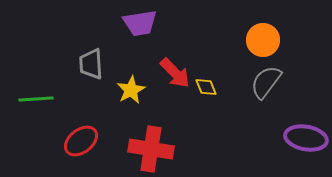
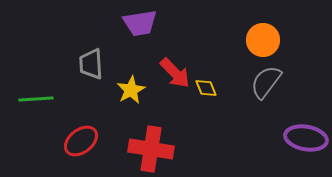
yellow diamond: moved 1 px down
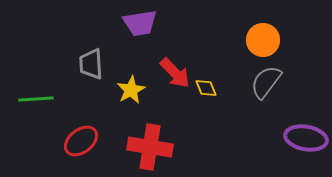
red cross: moved 1 px left, 2 px up
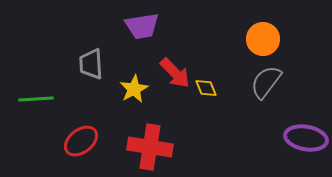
purple trapezoid: moved 2 px right, 3 px down
orange circle: moved 1 px up
yellow star: moved 3 px right, 1 px up
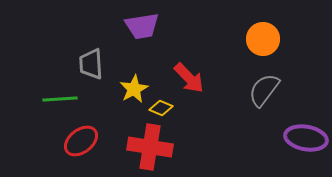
red arrow: moved 14 px right, 5 px down
gray semicircle: moved 2 px left, 8 px down
yellow diamond: moved 45 px left, 20 px down; rotated 45 degrees counterclockwise
green line: moved 24 px right
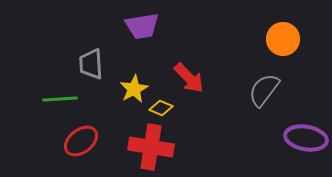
orange circle: moved 20 px right
red cross: moved 1 px right
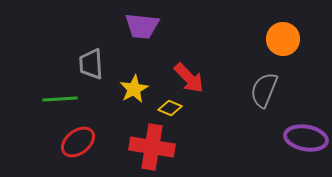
purple trapezoid: rotated 15 degrees clockwise
gray semicircle: rotated 15 degrees counterclockwise
yellow diamond: moved 9 px right
red ellipse: moved 3 px left, 1 px down
red cross: moved 1 px right
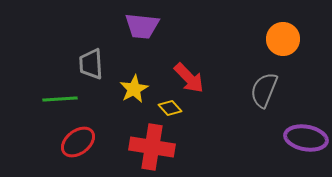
yellow diamond: rotated 25 degrees clockwise
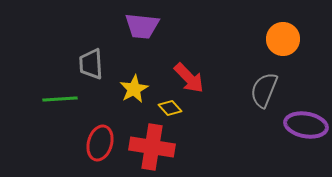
purple ellipse: moved 13 px up
red ellipse: moved 22 px right, 1 px down; rotated 36 degrees counterclockwise
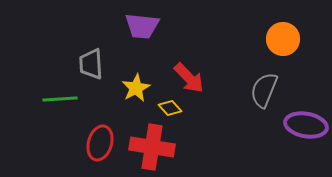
yellow star: moved 2 px right, 1 px up
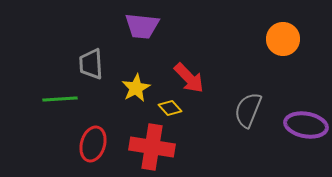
gray semicircle: moved 16 px left, 20 px down
red ellipse: moved 7 px left, 1 px down
